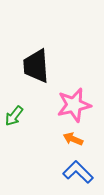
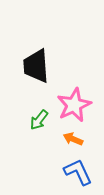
pink star: rotated 12 degrees counterclockwise
green arrow: moved 25 px right, 4 px down
blue L-shape: rotated 20 degrees clockwise
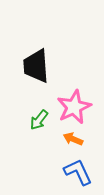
pink star: moved 2 px down
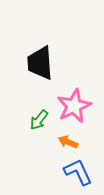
black trapezoid: moved 4 px right, 3 px up
pink star: moved 1 px up
orange arrow: moved 5 px left, 3 px down
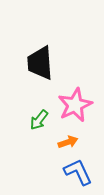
pink star: moved 1 px right, 1 px up
orange arrow: rotated 138 degrees clockwise
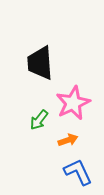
pink star: moved 2 px left, 2 px up
orange arrow: moved 2 px up
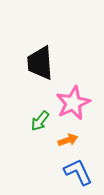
green arrow: moved 1 px right, 1 px down
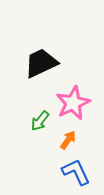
black trapezoid: moved 1 px right; rotated 69 degrees clockwise
orange arrow: rotated 36 degrees counterclockwise
blue L-shape: moved 2 px left
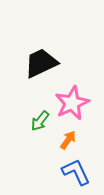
pink star: moved 1 px left
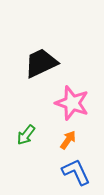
pink star: rotated 28 degrees counterclockwise
green arrow: moved 14 px left, 14 px down
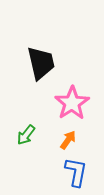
black trapezoid: rotated 102 degrees clockwise
pink star: rotated 20 degrees clockwise
blue L-shape: rotated 36 degrees clockwise
